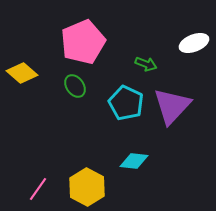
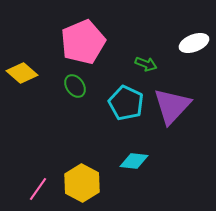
yellow hexagon: moved 5 px left, 4 px up
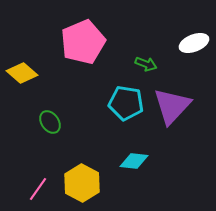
green ellipse: moved 25 px left, 36 px down
cyan pentagon: rotated 16 degrees counterclockwise
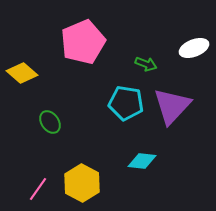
white ellipse: moved 5 px down
cyan diamond: moved 8 px right
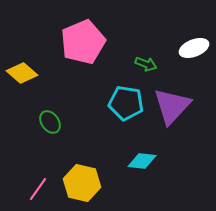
yellow hexagon: rotated 15 degrees counterclockwise
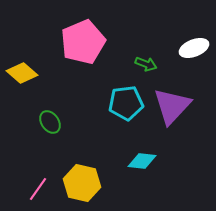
cyan pentagon: rotated 16 degrees counterclockwise
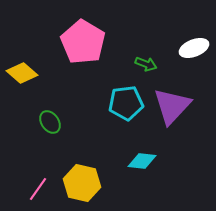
pink pentagon: rotated 18 degrees counterclockwise
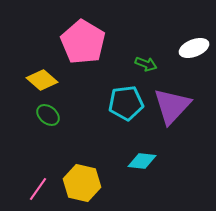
yellow diamond: moved 20 px right, 7 px down
green ellipse: moved 2 px left, 7 px up; rotated 15 degrees counterclockwise
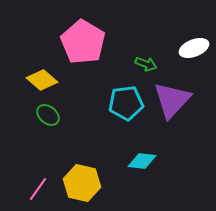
purple triangle: moved 6 px up
